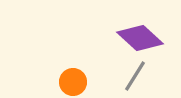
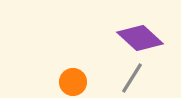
gray line: moved 3 px left, 2 px down
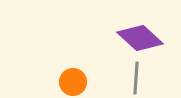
gray line: moved 4 px right; rotated 28 degrees counterclockwise
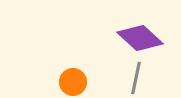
gray line: rotated 8 degrees clockwise
